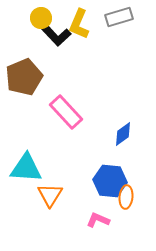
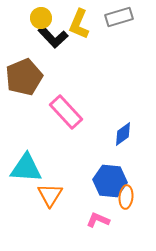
black L-shape: moved 3 px left, 2 px down
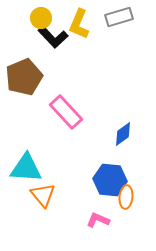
blue hexagon: moved 1 px up
orange triangle: moved 7 px left; rotated 12 degrees counterclockwise
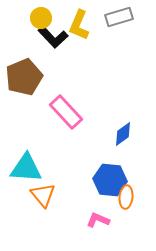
yellow L-shape: moved 1 px down
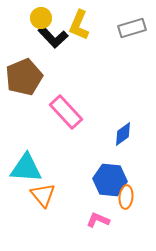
gray rectangle: moved 13 px right, 11 px down
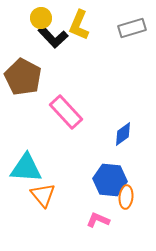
brown pentagon: moved 1 px left; rotated 21 degrees counterclockwise
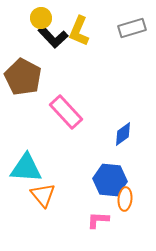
yellow L-shape: moved 6 px down
orange ellipse: moved 1 px left, 2 px down
pink L-shape: rotated 20 degrees counterclockwise
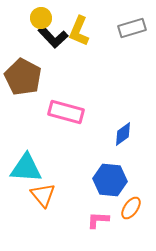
pink rectangle: rotated 32 degrees counterclockwise
orange ellipse: moved 6 px right, 9 px down; rotated 30 degrees clockwise
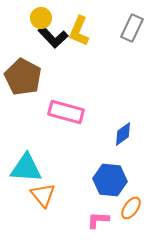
gray rectangle: rotated 48 degrees counterclockwise
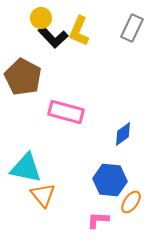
cyan triangle: rotated 8 degrees clockwise
orange ellipse: moved 6 px up
